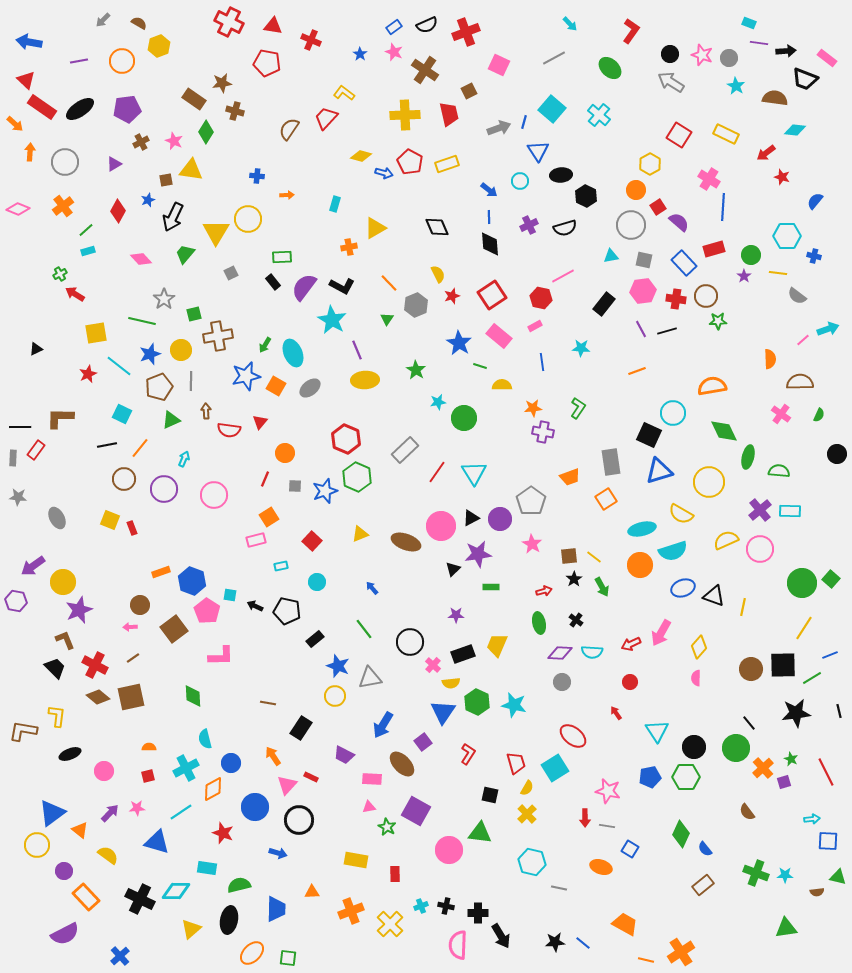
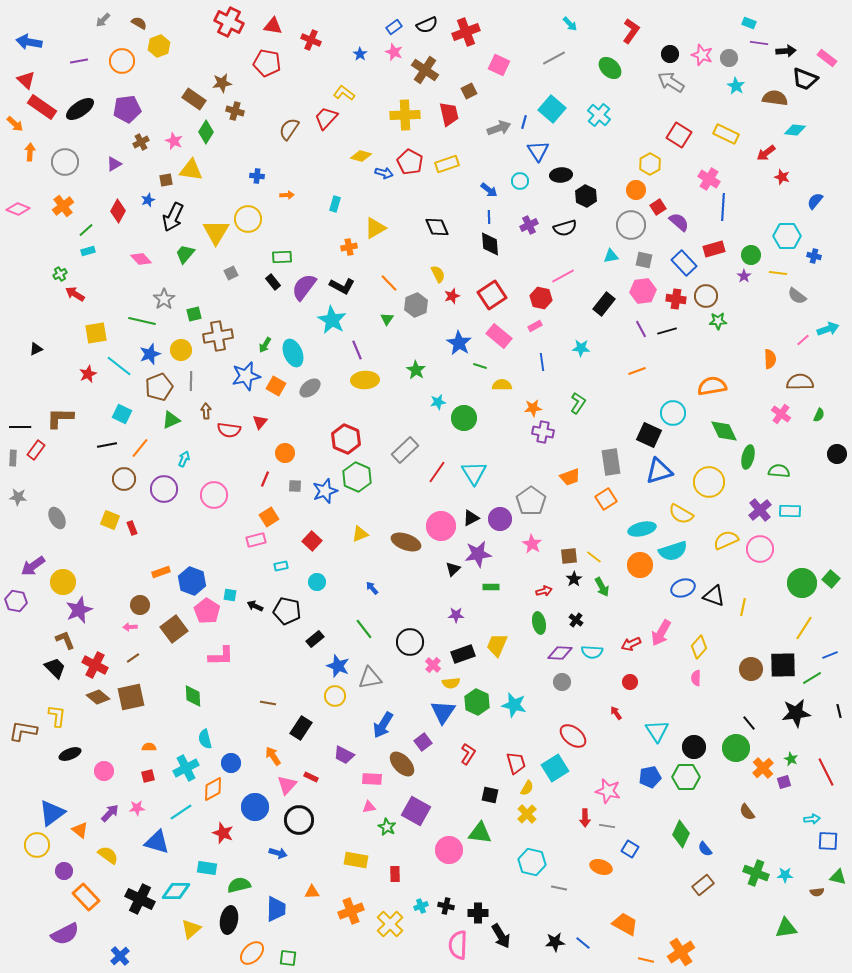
green L-shape at (578, 408): moved 5 px up
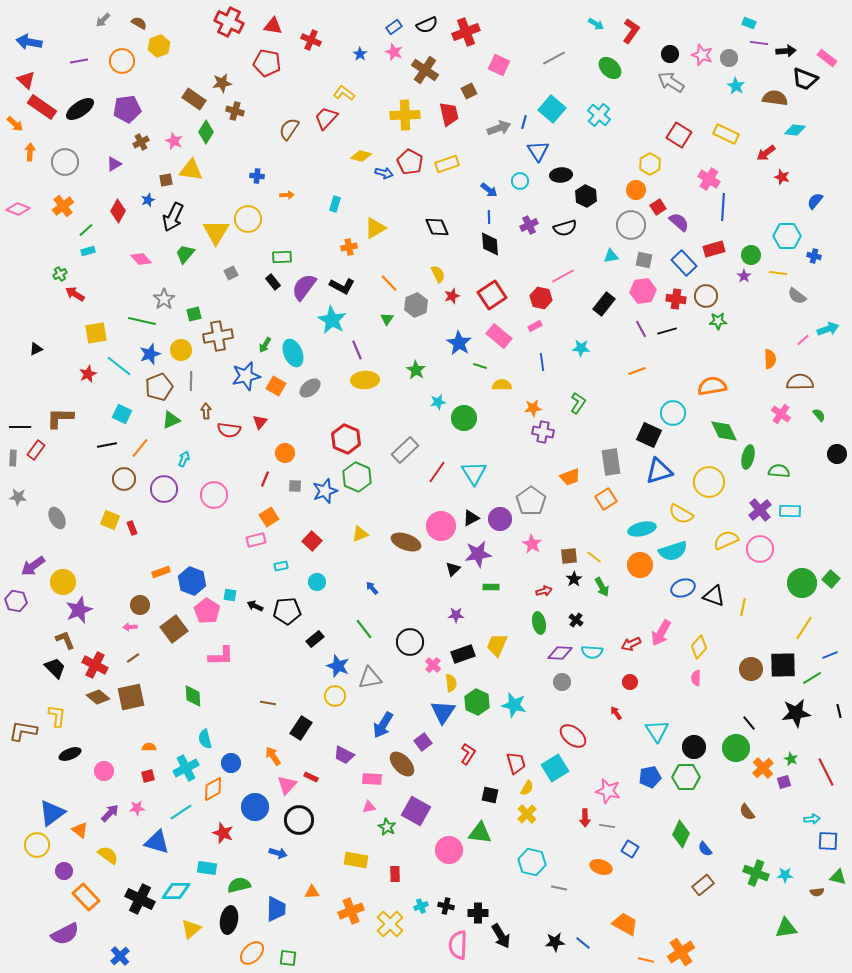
cyan arrow at (570, 24): moved 26 px right; rotated 14 degrees counterclockwise
green semicircle at (819, 415): rotated 64 degrees counterclockwise
black pentagon at (287, 611): rotated 16 degrees counterclockwise
yellow semicircle at (451, 683): rotated 90 degrees counterclockwise
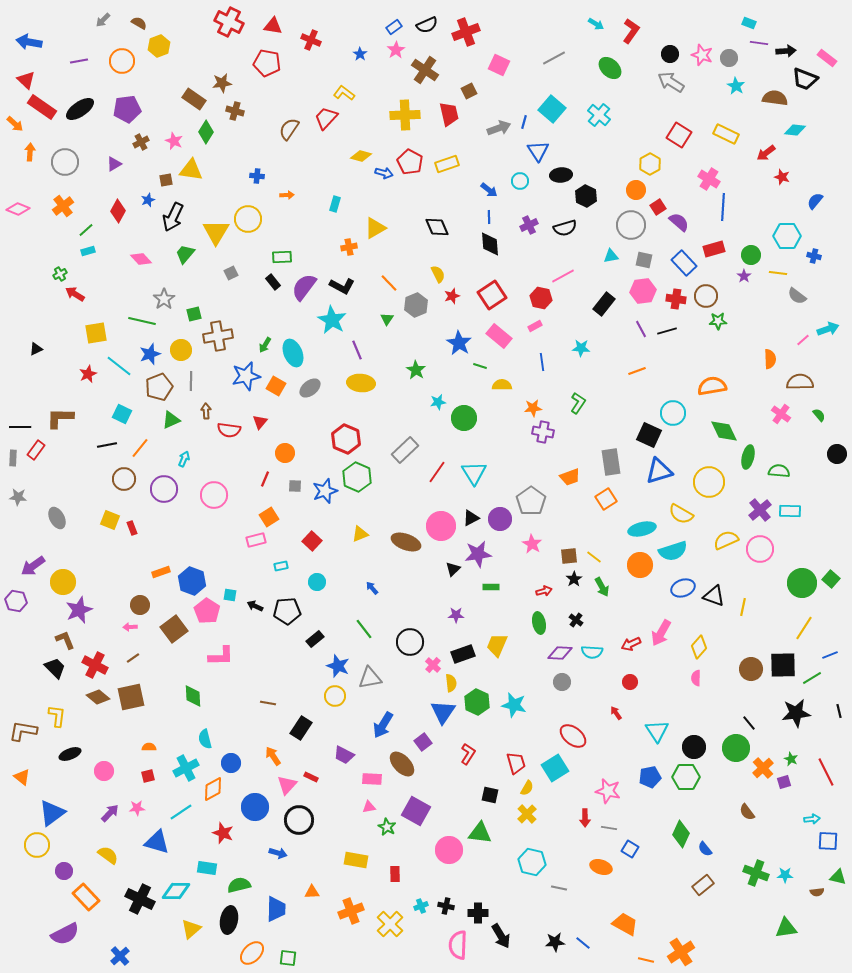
pink star at (394, 52): moved 2 px right, 2 px up; rotated 18 degrees clockwise
yellow ellipse at (365, 380): moved 4 px left, 3 px down; rotated 8 degrees clockwise
gray line at (607, 826): moved 2 px right, 2 px down
orange triangle at (80, 830): moved 58 px left, 53 px up
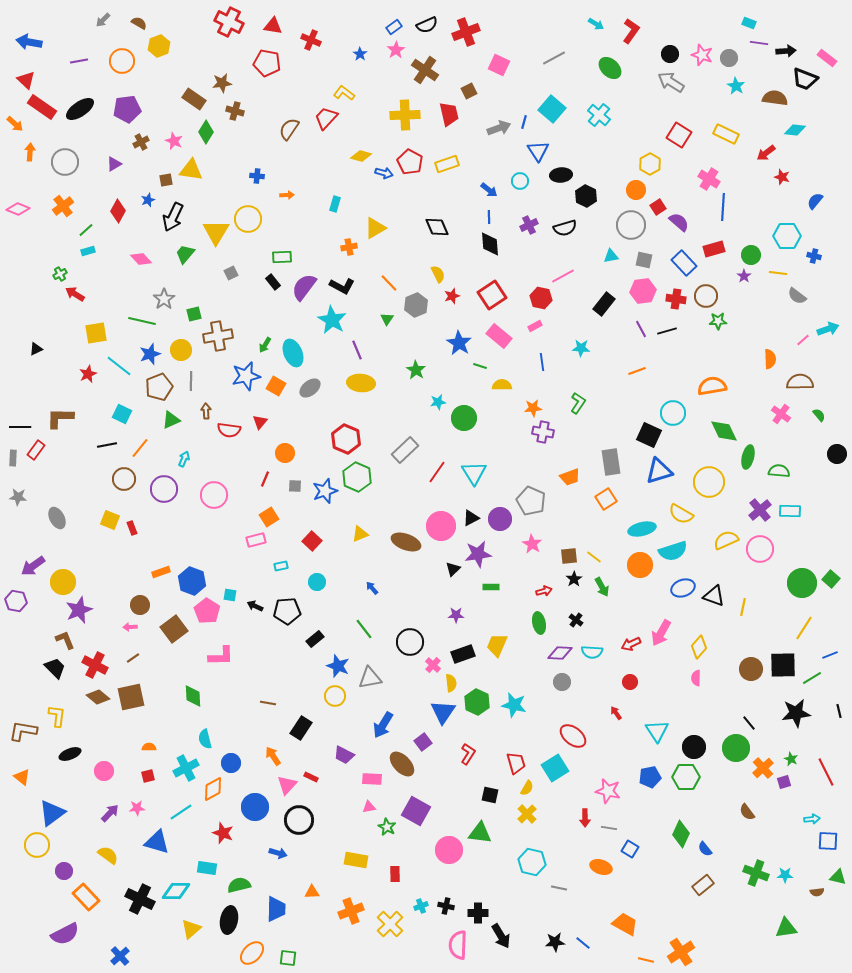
gray pentagon at (531, 501): rotated 12 degrees counterclockwise
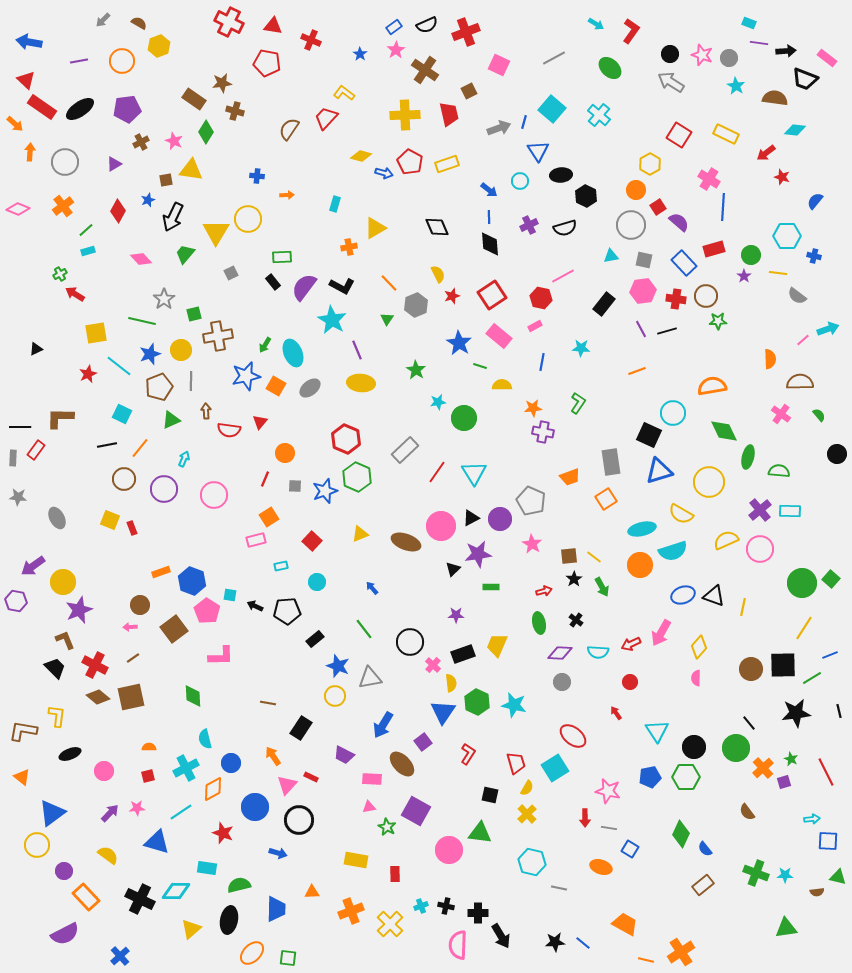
blue line at (542, 362): rotated 18 degrees clockwise
blue ellipse at (683, 588): moved 7 px down
cyan semicircle at (592, 652): moved 6 px right
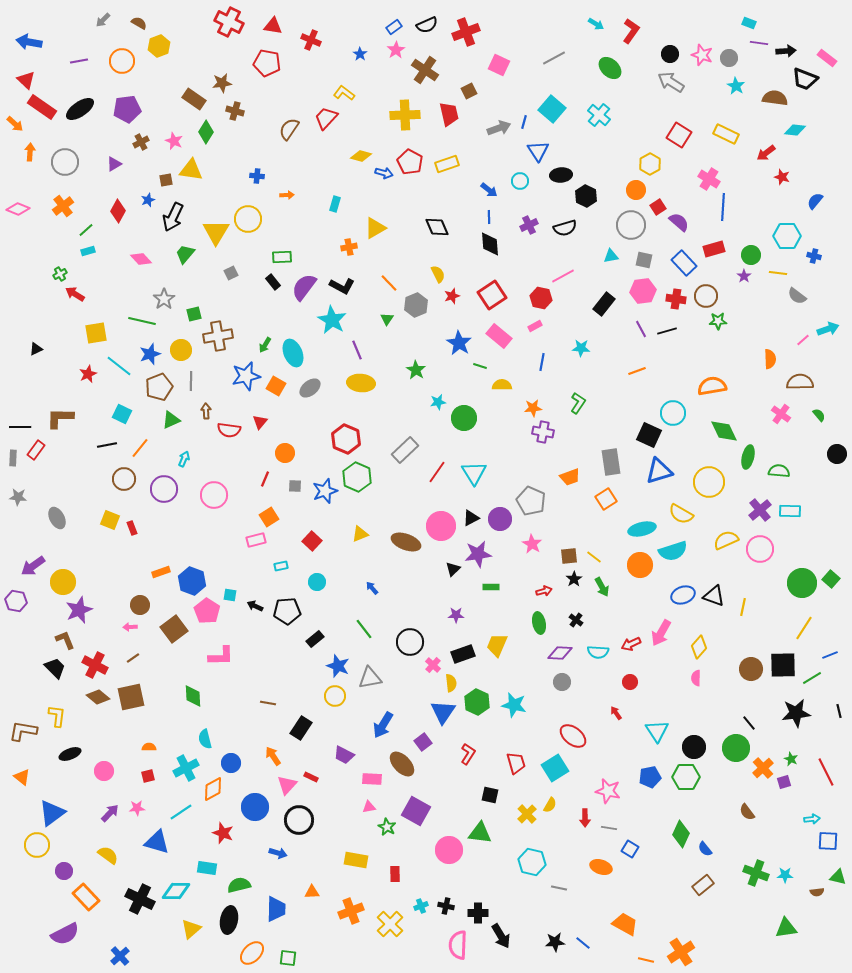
yellow semicircle at (527, 788): moved 23 px right, 17 px down
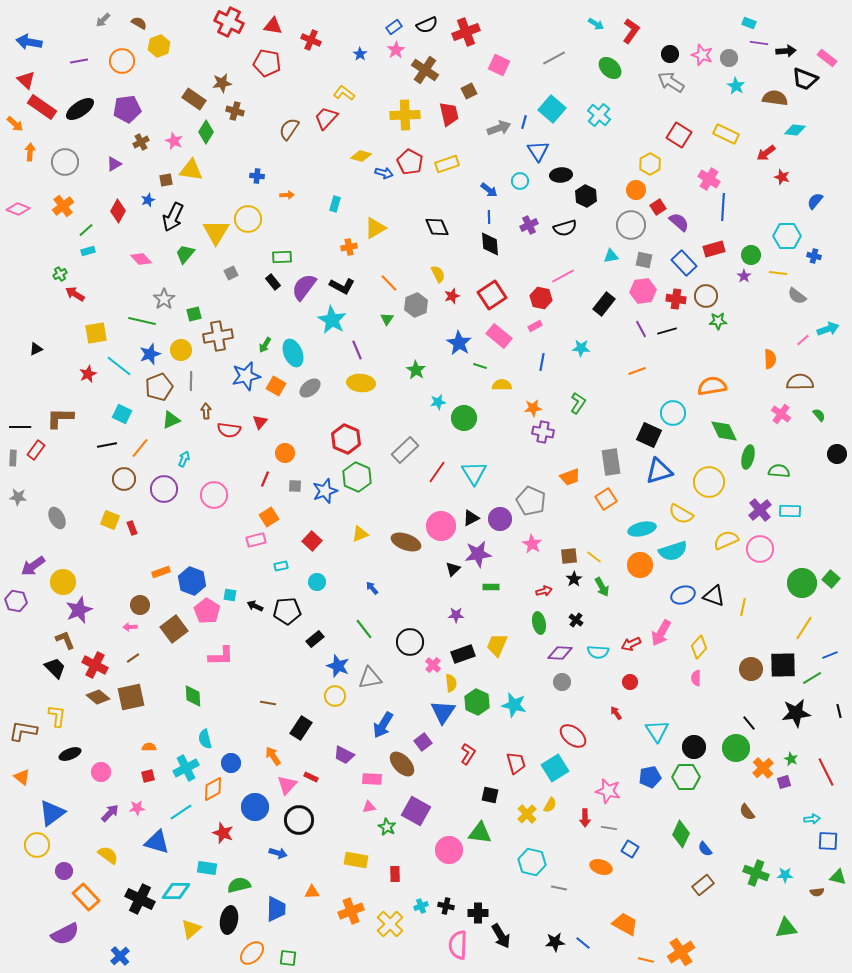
pink circle at (104, 771): moved 3 px left, 1 px down
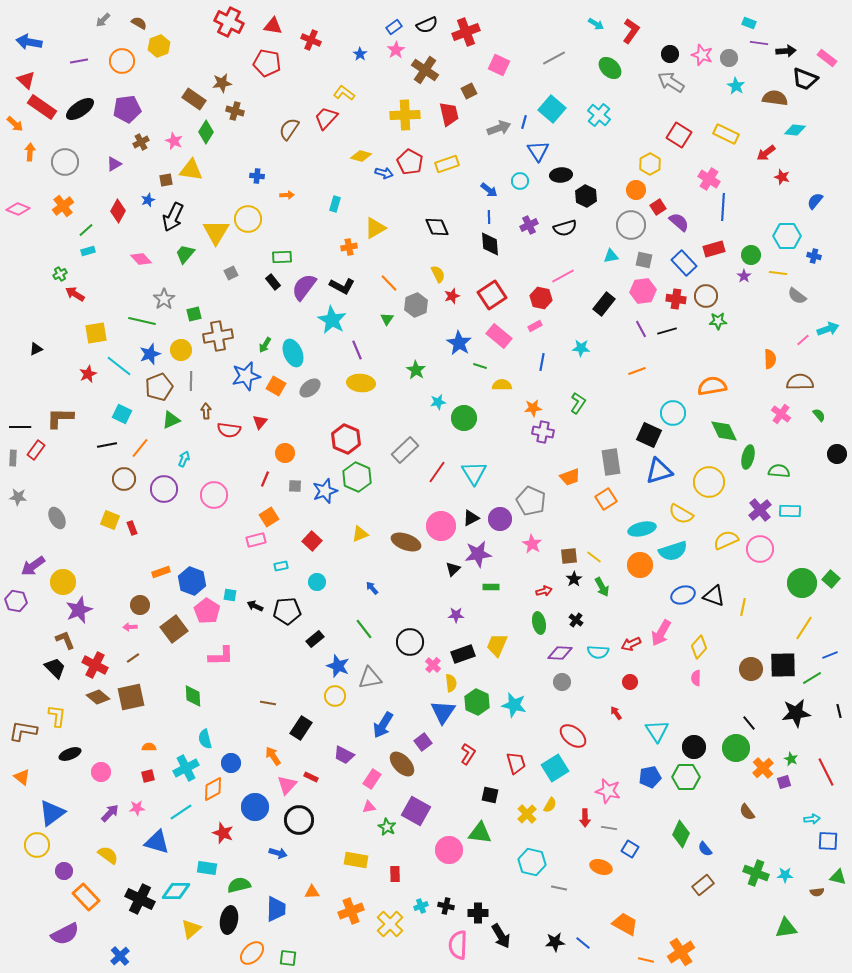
pink rectangle at (372, 779): rotated 60 degrees counterclockwise
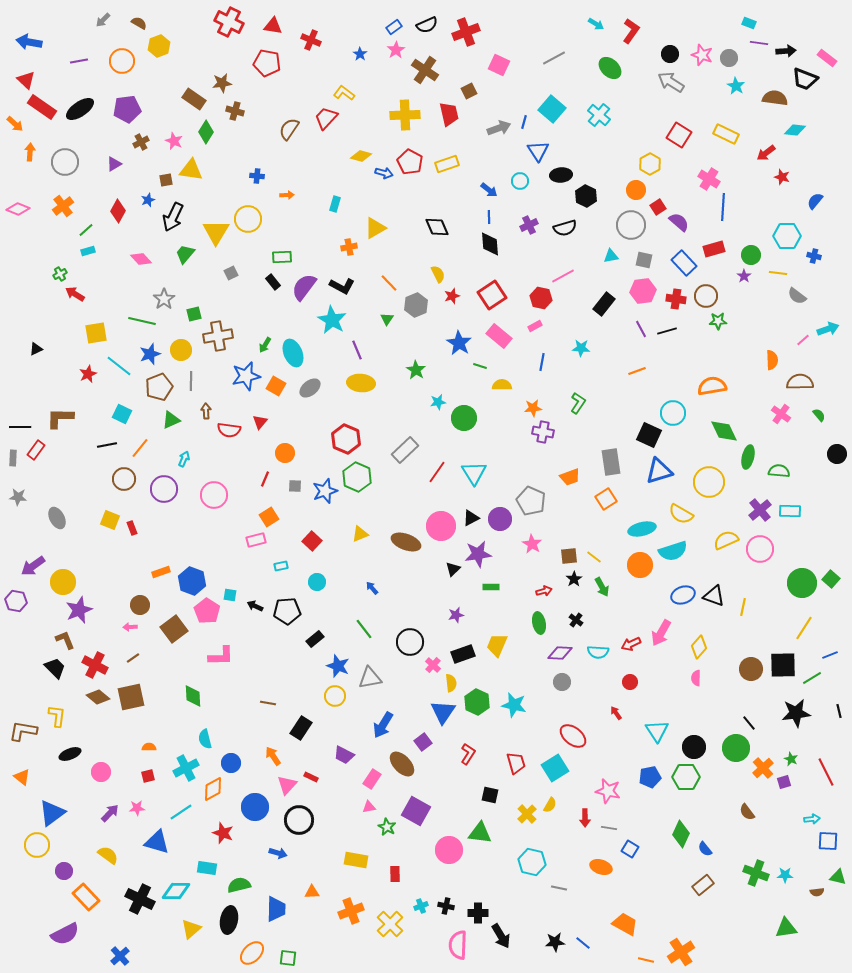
orange semicircle at (770, 359): moved 2 px right, 1 px down
purple star at (456, 615): rotated 14 degrees counterclockwise
